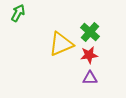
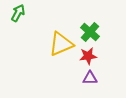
red star: moved 1 px left, 1 px down
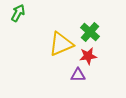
purple triangle: moved 12 px left, 3 px up
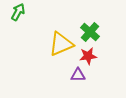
green arrow: moved 1 px up
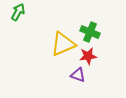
green cross: rotated 18 degrees counterclockwise
yellow triangle: moved 2 px right
purple triangle: rotated 21 degrees clockwise
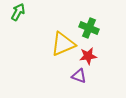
green cross: moved 1 px left, 4 px up
purple triangle: moved 1 px right, 1 px down
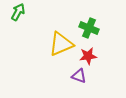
yellow triangle: moved 2 px left
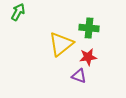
green cross: rotated 18 degrees counterclockwise
yellow triangle: rotated 16 degrees counterclockwise
red star: moved 1 px down
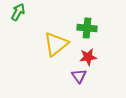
green cross: moved 2 px left
yellow triangle: moved 5 px left
purple triangle: rotated 35 degrees clockwise
